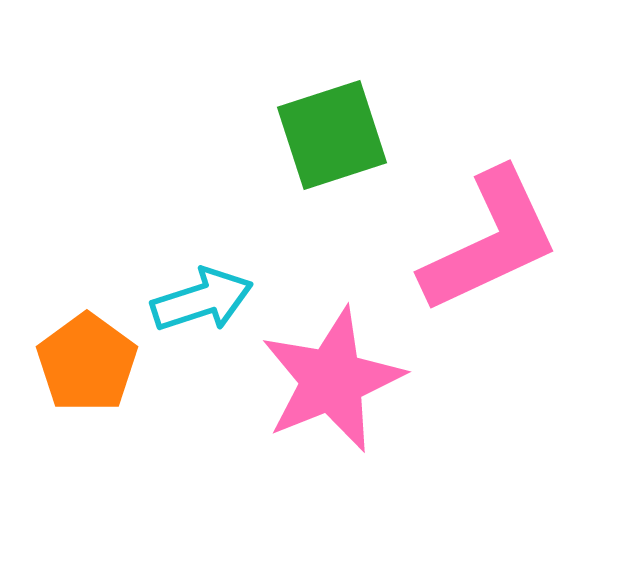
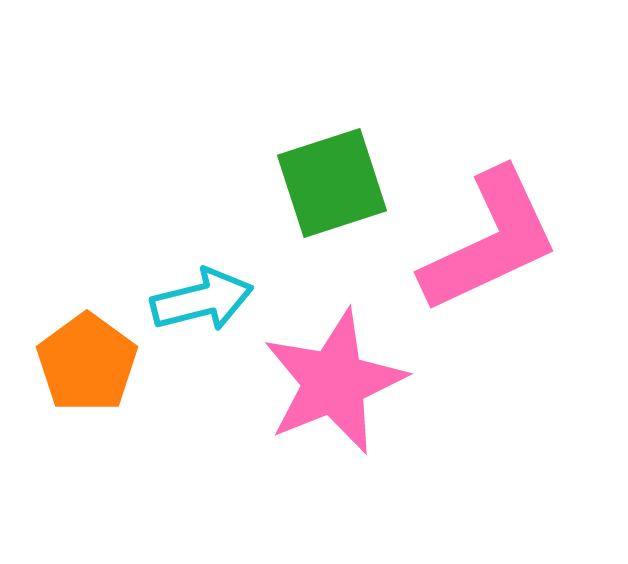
green square: moved 48 px down
cyan arrow: rotated 4 degrees clockwise
pink star: moved 2 px right, 2 px down
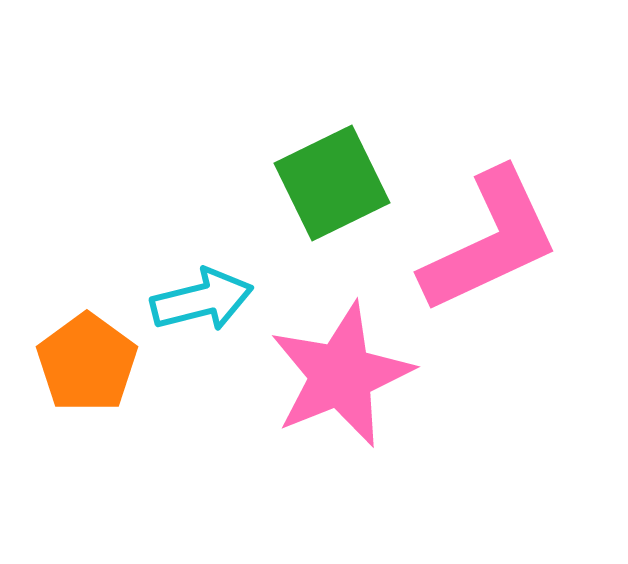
green square: rotated 8 degrees counterclockwise
pink star: moved 7 px right, 7 px up
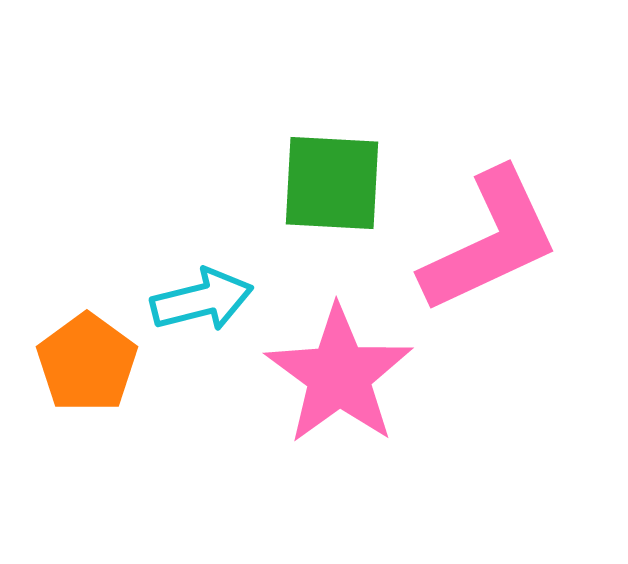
green square: rotated 29 degrees clockwise
pink star: moved 2 px left; rotated 14 degrees counterclockwise
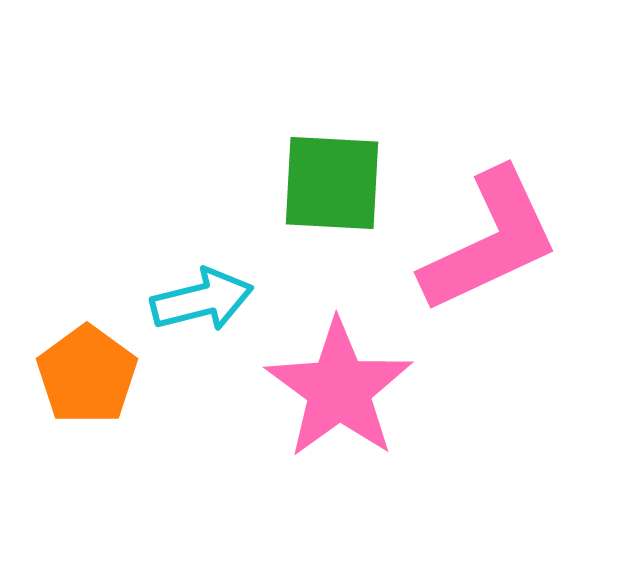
orange pentagon: moved 12 px down
pink star: moved 14 px down
